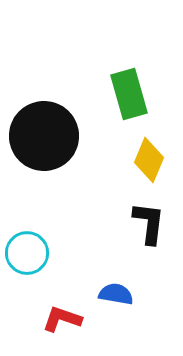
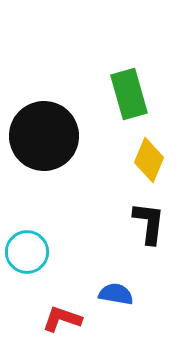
cyan circle: moved 1 px up
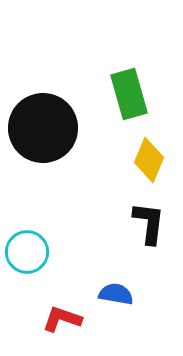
black circle: moved 1 px left, 8 px up
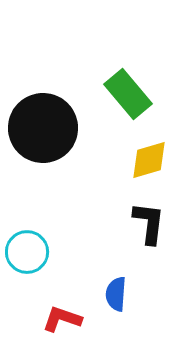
green rectangle: moved 1 px left; rotated 24 degrees counterclockwise
yellow diamond: rotated 51 degrees clockwise
blue semicircle: rotated 96 degrees counterclockwise
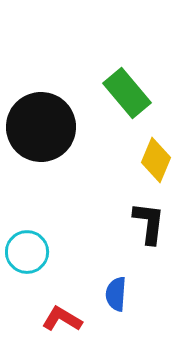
green rectangle: moved 1 px left, 1 px up
black circle: moved 2 px left, 1 px up
yellow diamond: moved 7 px right; rotated 51 degrees counterclockwise
red L-shape: rotated 12 degrees clockwise
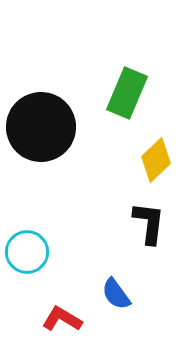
green rectangle: rotated 63 degrees clockwise
yellow diamond: rotated 24 degrees clockwise
blue semicircle: rotated 40 degrees counterclockwise
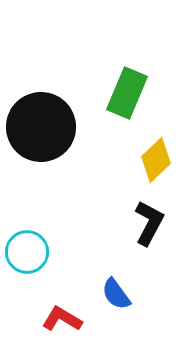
black L-shape: rotated 21 degrees clockwise
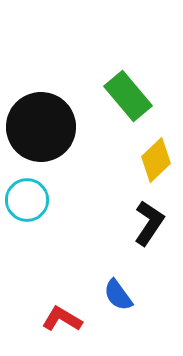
green rectangle: moved 1 px right, 3 px down; rotated 63 degrees counterclockwise
black L-shape: rotated 6 degrees clockwise
cyan circle: moved 52 px up
blue semicircle: moved 2 px right, 1 px down
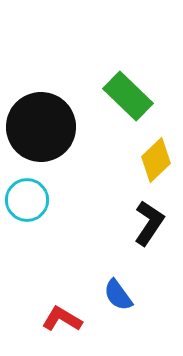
green rectangle: rotated 6 degrees counterclockwise
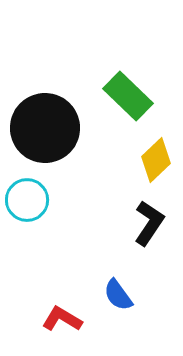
black circle: moved 4 px right, 1 px down
